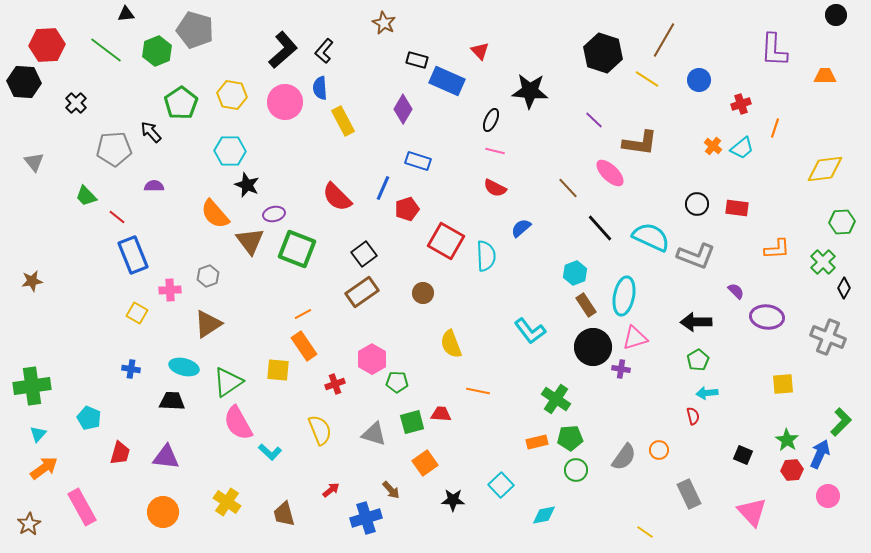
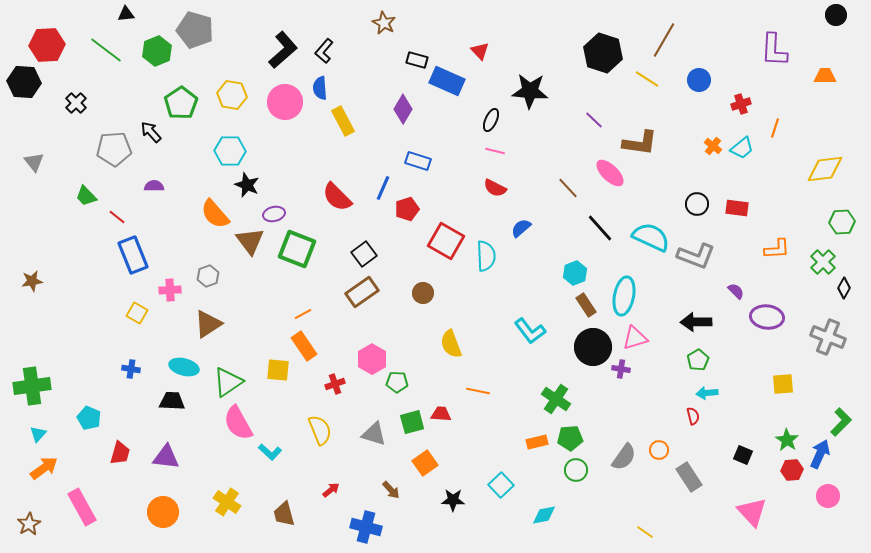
gray rectangle at (689, 494): moved 17 px up; rotated 8 degrees counterclockwise
blue cross at (366, 518): moved 9 px down; rotated 32 degrees clockwise
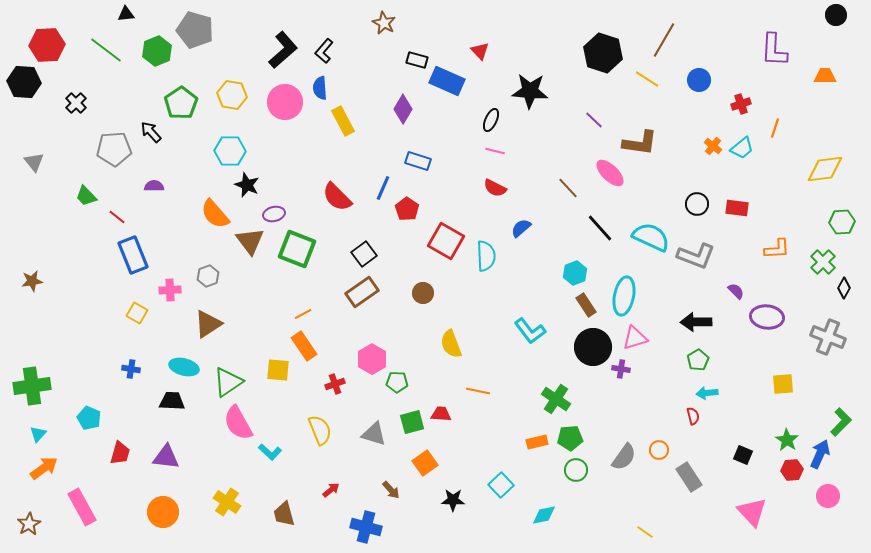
red pentagon at (407, 209): rotated 20 degrees counterclockwise
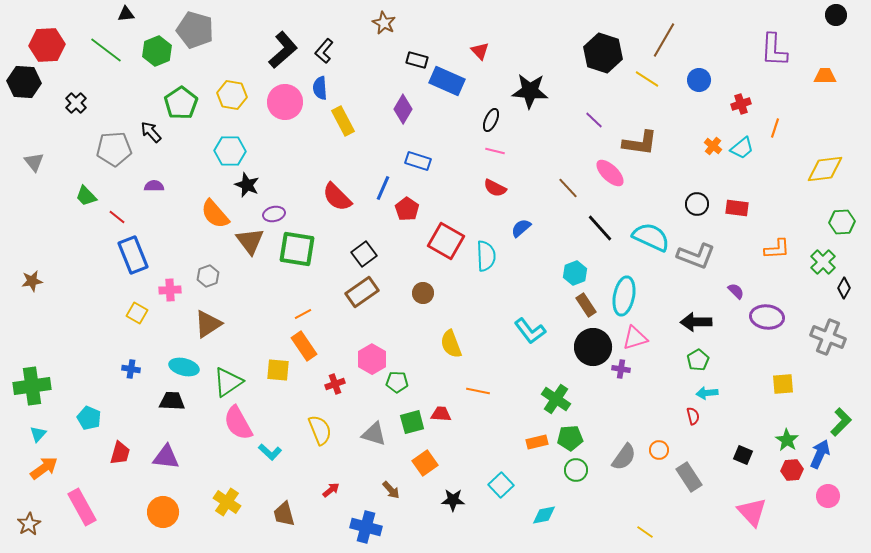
green square at (297, 249): rotated 12 degrees counterclockwise
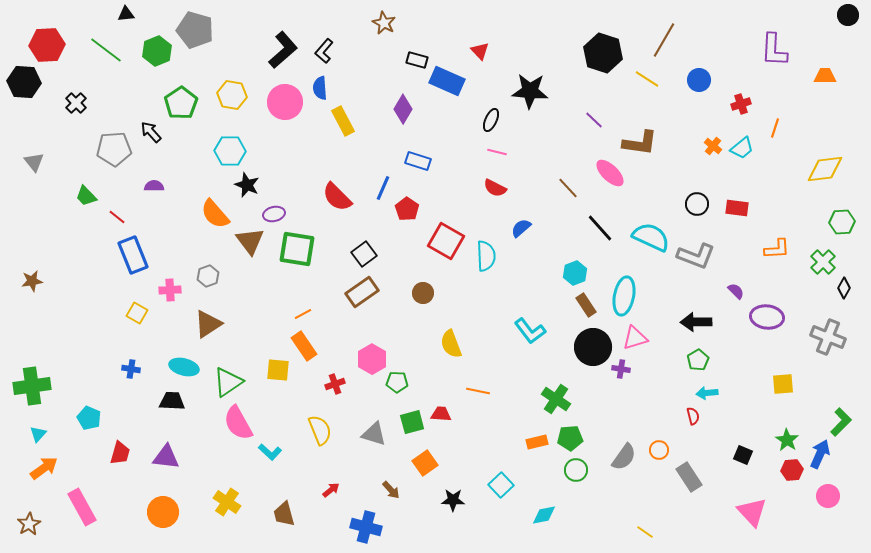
black circle at (836, 15): moved 12 px right
pink line at (495, 151): moved 2 px right, 1 px down
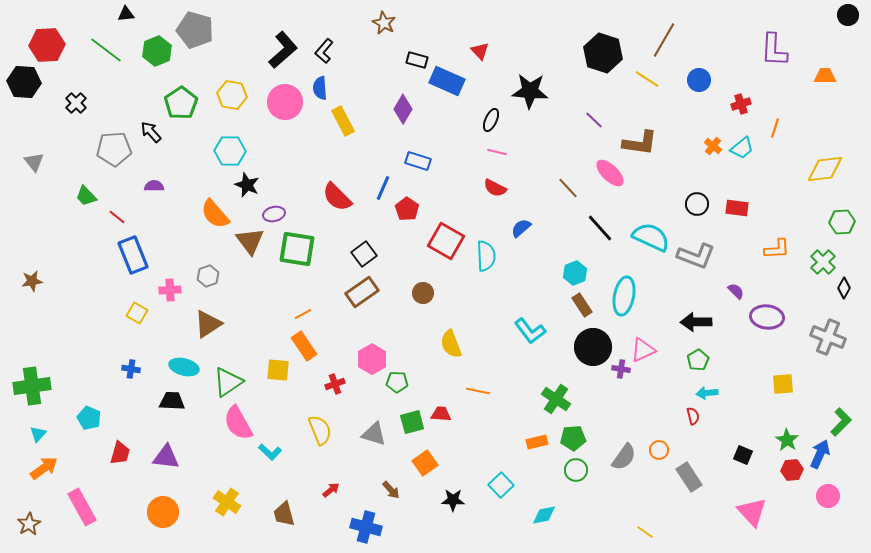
brown rectangle at (586, 305): moved 4 px left
pink triangle at (635, 338): moved 8 px right, 12 px down; rotated 8 degrees counterclockwise
green pentagon at (570, 438): moved 3 px right
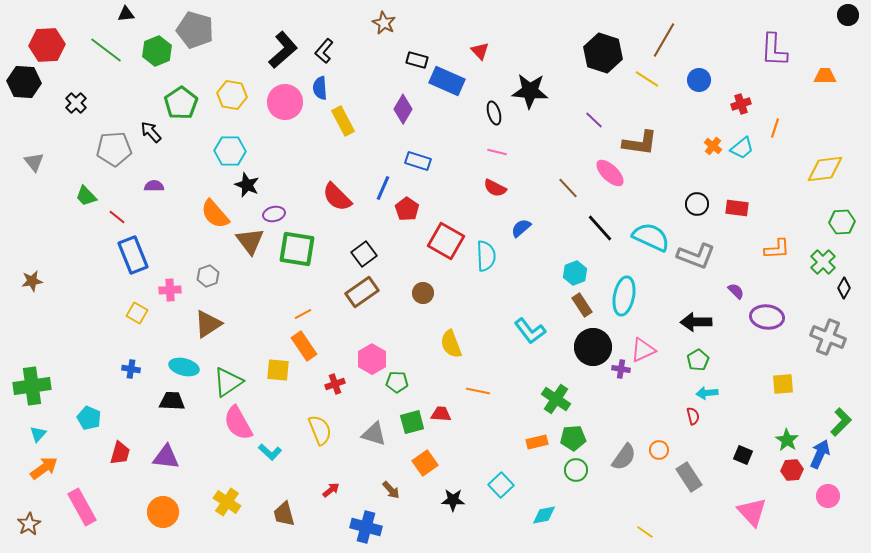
black ellipse at (491, 120): moved 3 px right, 7 px up; rotated 40 degrees counterclockwise
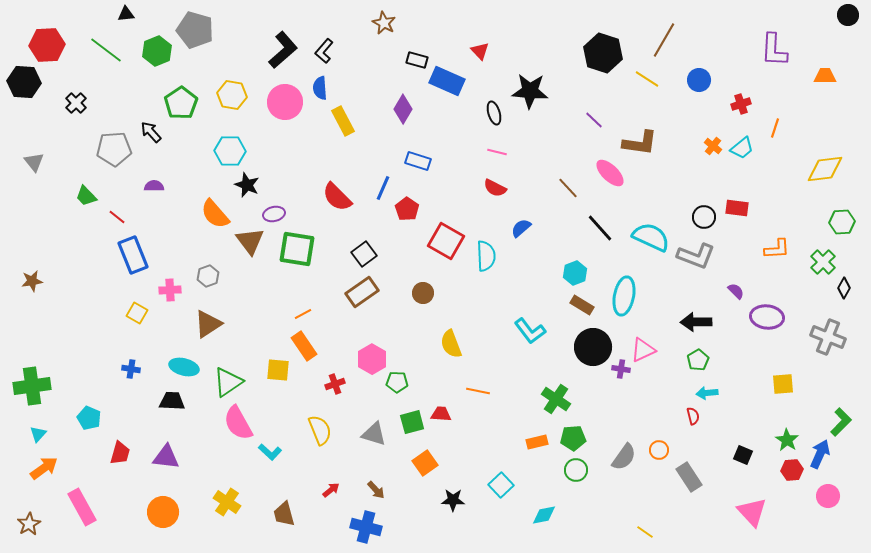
black circle at (697, 204): moved 7 px right, 13 px down
brown rectangle at (582, 305): rotated 25 degrees counterclockwise
brown arrow at (391, 490): moved 15 px left
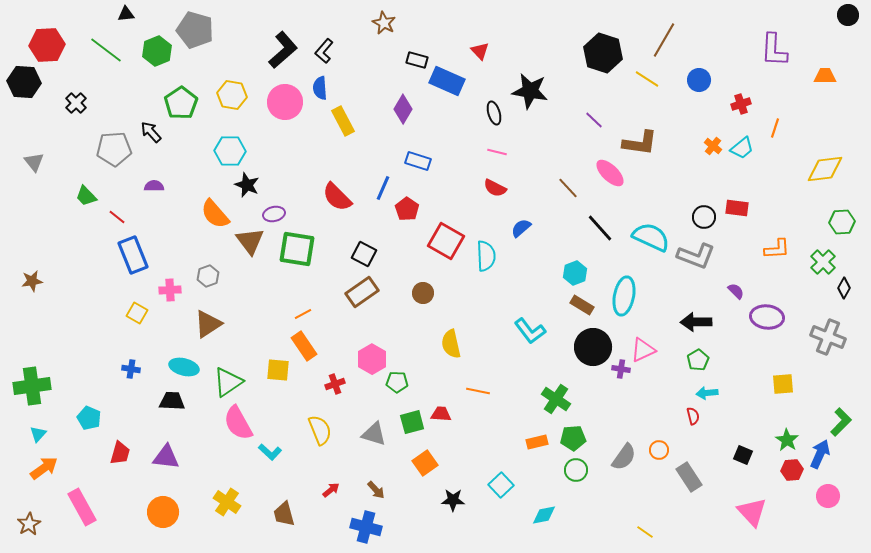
black star at (530, 91): rotated 6 degrees clockwise
black square at (364, 254): rotated 25 degrees counterclockwise
yellow semicircle at (451, 344): rotated 8 degrees clockwise
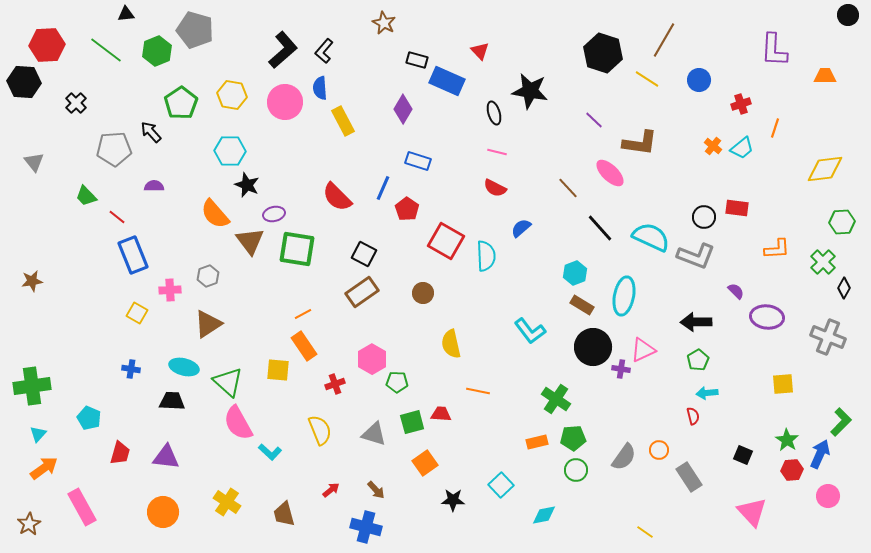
green triangle at (228, 382): rotated 44 degrees counterclockwise
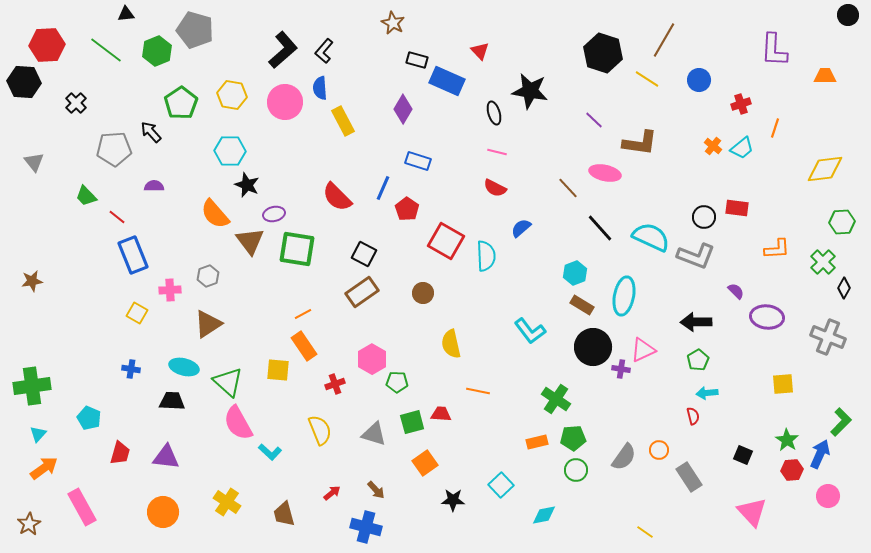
brown star at (384, 23): moved 9 px right
pink ellipse at (610, 173): moved 5 px left; rotated 32 degrees counterclockwise
red arrow at (331, 490): moved 1 px right, 3 px down
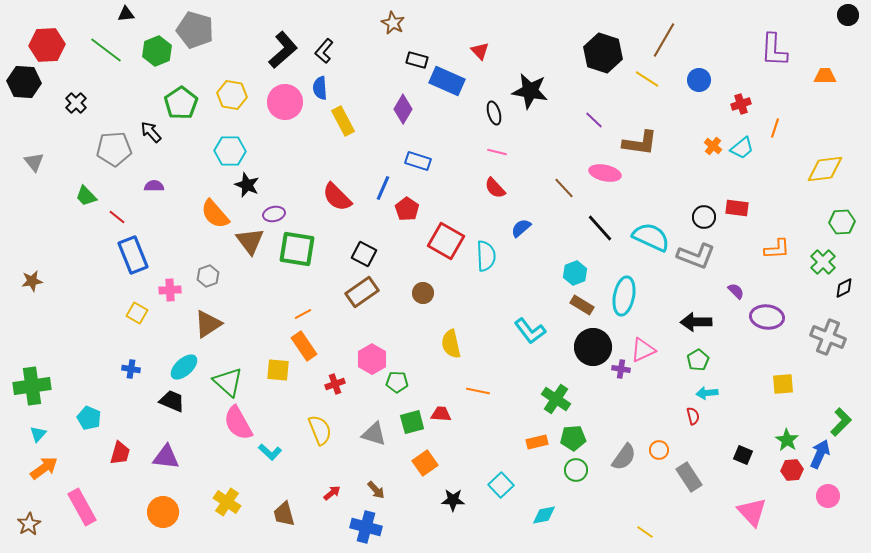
red semicircle at (495, 188): rotated 20 degrees clockwise
brown line at (568, 188): moved 4 px left
black diamond at (844, 288): rotated 35 degrees clockwise
cyan ellipse at (184, 367): rotated 56 degrees counterclockwise
black trapezoid at (172, 401): rotated 20 degrees clockwise
